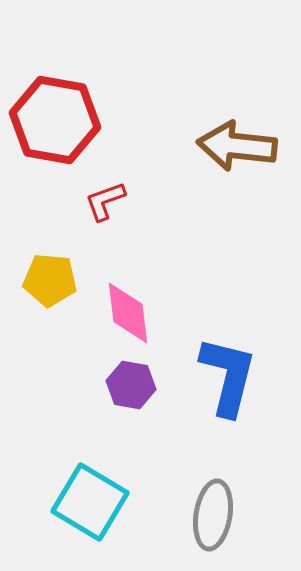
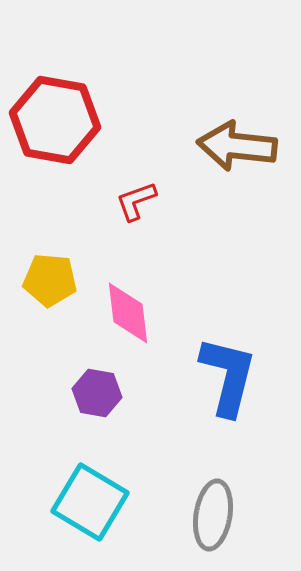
red L-shape: moved 31 px right
purple hexagon: moved 34 px left, 8 px down
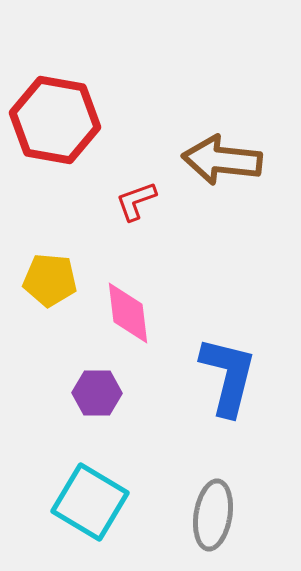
brown arrow: moved 15 px left, 14 px down
purple hexagon: rotated 9 degrees counterclockwise
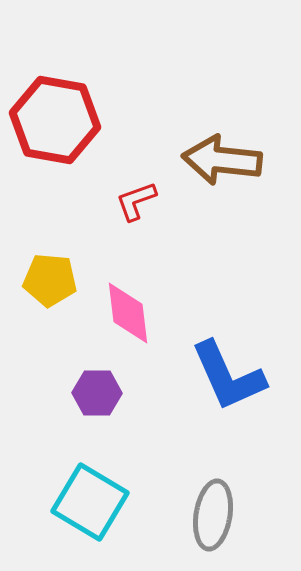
blue L-shape: rotated 142 degrees clockwise
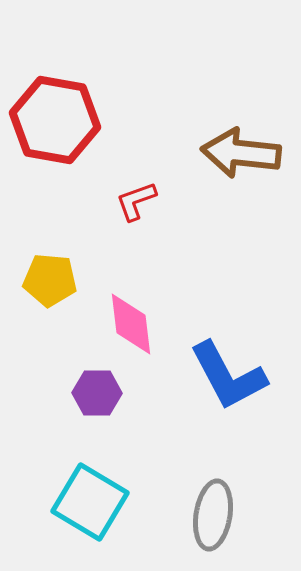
brown arrow: moved 19 px right, 7 px up
pink diamond: moved 3 px right, 11 px down
blue L-shape: rotated 4 degrees counterclockwise
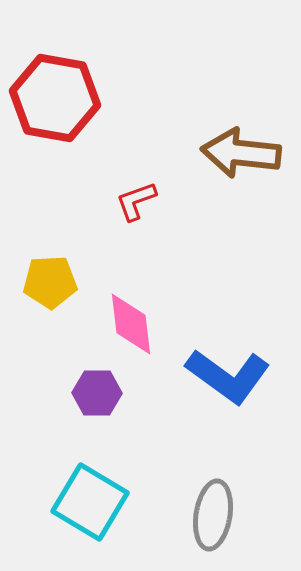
red hexagon: moved 22 px up
yellow pentagon: moved 2 px down; rotated 8 degrees counterclockwise
blue L-shape: rotated 26 degrees counterclockwise
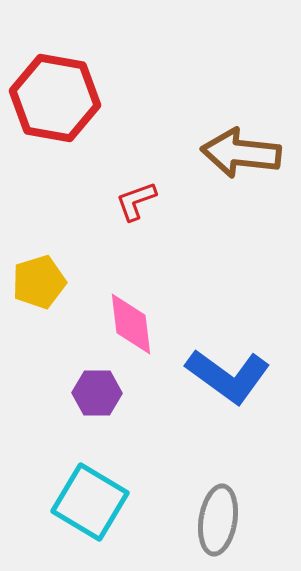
yellow pentagon: moved 11 px left; rotated 14 degrees counterclockwise
gray ellipse: moved 5 px right, 5 px down
